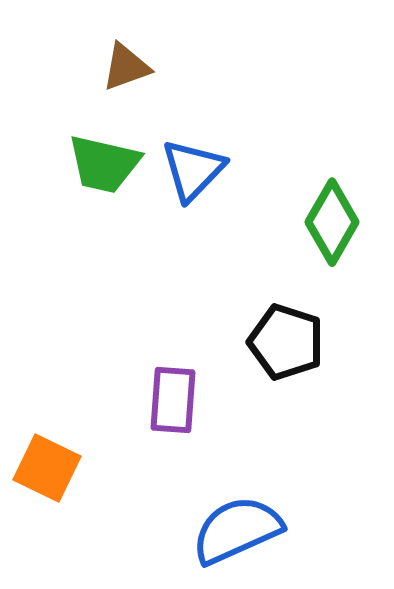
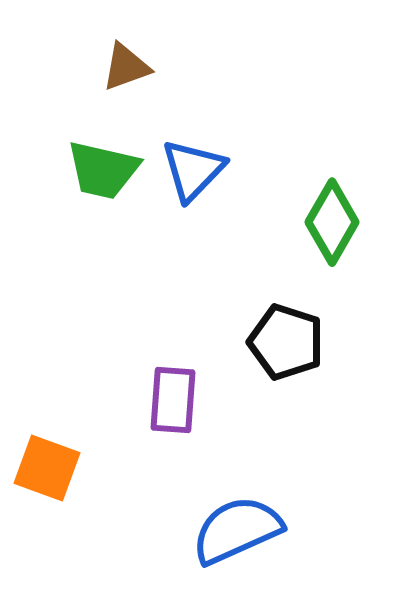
green trapezoid: moved 1 px left, 6 px down
orange square: rotated 6 degrees counterclockwise
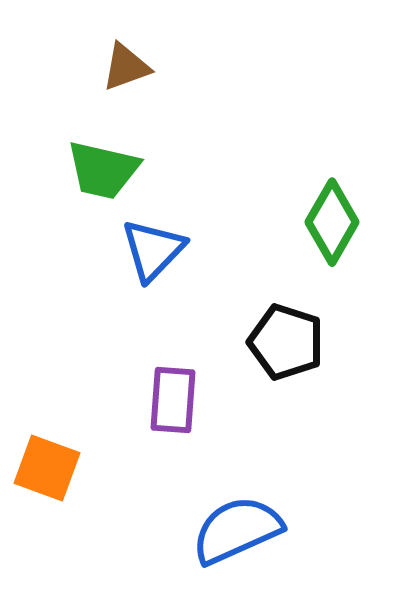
blue triangle: moved 40 px left, 80 px down
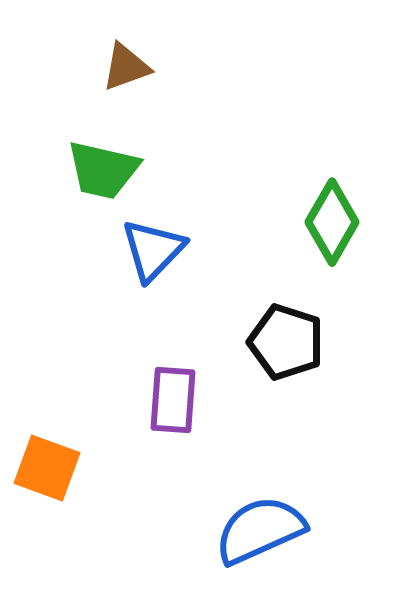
blue semicircle: moved 23 px right
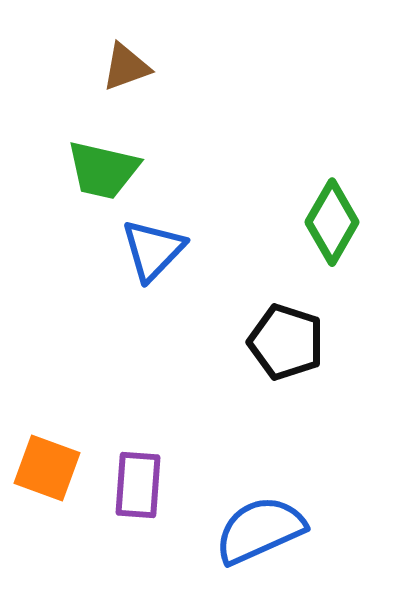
purple rectangle: moved 35 px left, 85 px down
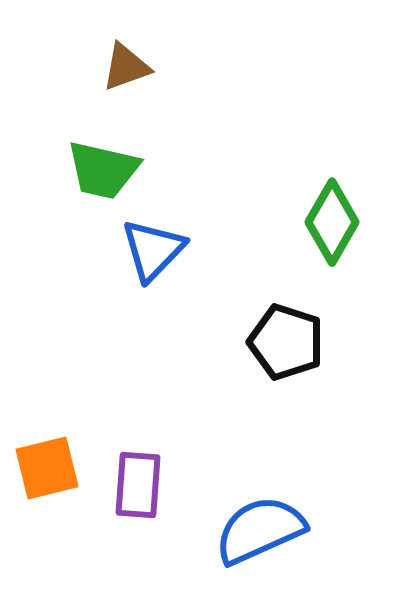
orange square: rotated 34 degrees counterclockwise
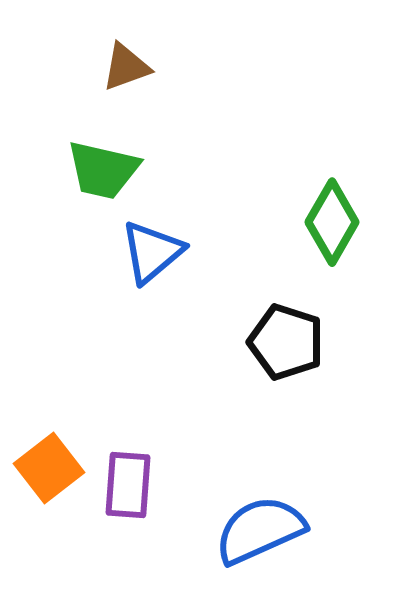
blue triangle: moved 1 px left, 2 px down; rotated 6 degrees clockwise
orange square: moved 2 px right; rotated 24 degrees counterclockwise
purple rectangle: moved 10 px left
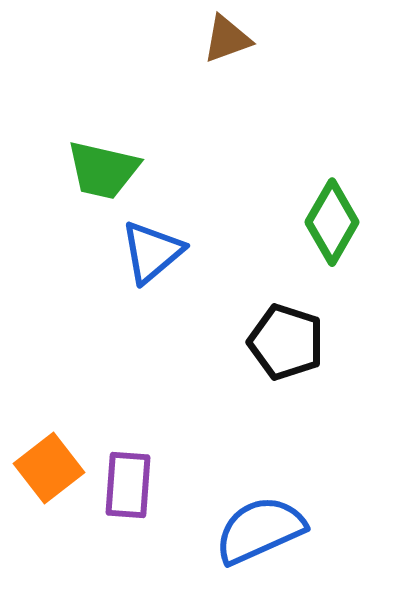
brown triangle: moved 101 px right, 28 px up
